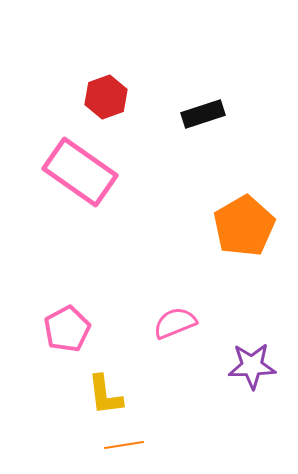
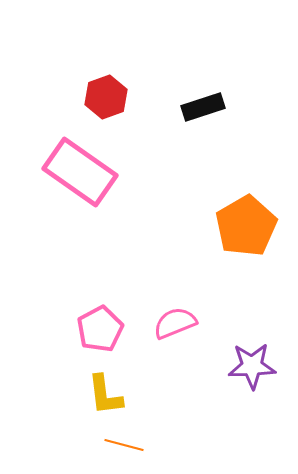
black rectangle: moved 7 px up
orange pentagon: moved 2 px right
pink pentagon: moved 33 px right
orange line: rotated 24 degrees clockwise
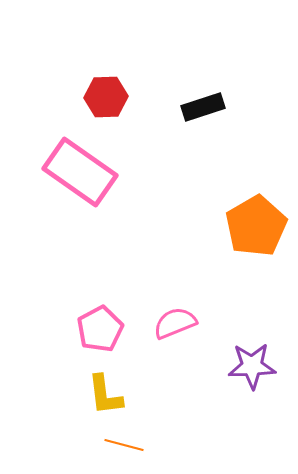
red hexagon: rotated 18 degrees clockwise
orange pentagon: moved 10 px right
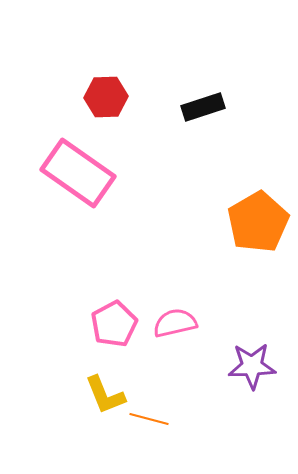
pink rectangle: moved 2 px left, 1 px down
orange pentagon: moved 2 px right, 4 px up
pink semicircle: rotated 9 degrees clockwise
pink pentagon: moved 14 px right, 5 px up
yellow L-shape: rotated 15 degrees counterclockwise
orange line: moved 25 px right, 26 px up
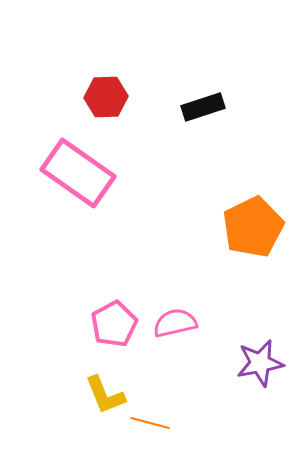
orange pentagon: moved 5 px left, 5 px down; rotated 4 degrees clockwise
purple star: moved 8 px right, 3 px up; rotated 9 degrees counterclockwise
orange line: moved 1 px right, 4 px down
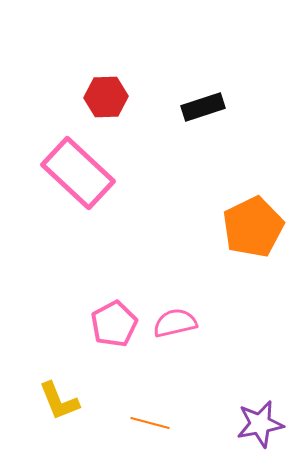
pink rectangle: rotated 8 degrees clockwise
purple star: moved 61 px down
yellow L-shape: moved 46 px left, 6 px down
